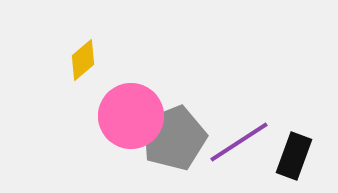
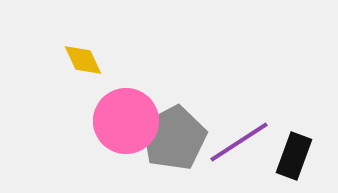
yellow diamond: rotated 75 degrees counterclockwise
pink circle: moved 5 px left, 5 px down
gray pentagon: rotated 6 degrees counterclockwise
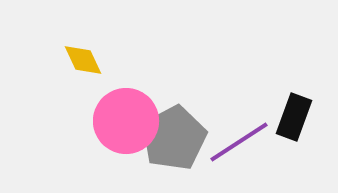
black rectangle: moved 39 px up
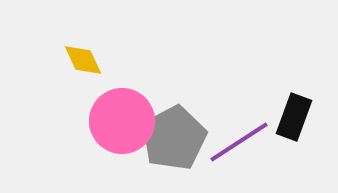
pink circle: moved 4 px left
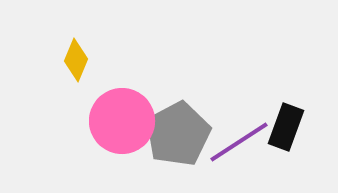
yellow diamond: moved 7 px left; rotated 48 degrees clockwise
black rectangle: moved 8 px left, 10 px down
gray pentagon: moved 4 px right, 4 px up
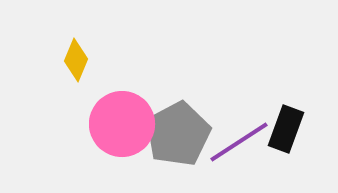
pink circle: moved 3 px down
black rectangle: moved 2 px down
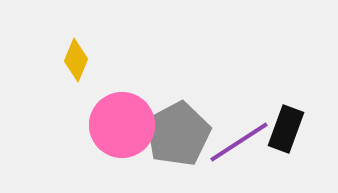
pink circle: moved 1 px down
